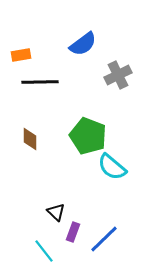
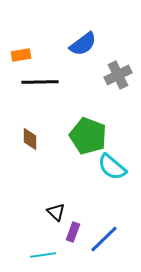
cyan line: moved 1 px left, 4 px down; rotated 60 degrees counterclockwise
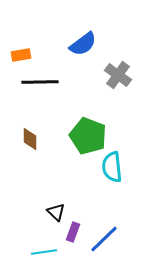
gray cross: rotated 28 degrees counterclockwise
cyan semicircle: rotated 44 degrees clockwise
cyan line: moved 1 px right, 3 px up
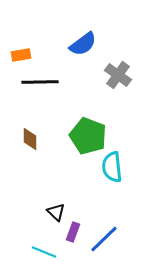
cyan line: rotated 30 degrees clockwise
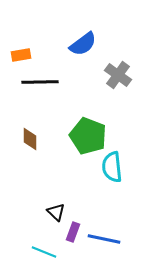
blue line: rotated 56 degrees clockwise
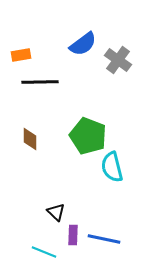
gray cross: moved 15 px up
cyan semicircle: rotated 8 degrees counterclockwise
purple rectangle: moved 3 px down; rotated 18 degrees counterclockwise
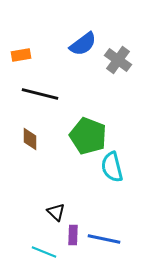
black line: moved 12 px down; rotated 15 degrees clockwise
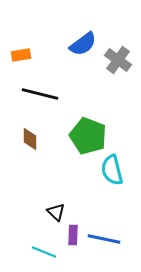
cyan semicircle: moved 3 px down
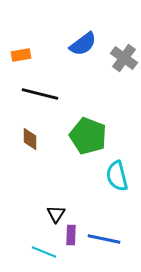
gray cross: moved 6 px right, 2 px up
cyan semicircle: moved 5 px right, 6 px down
black triangle: moved 2 px down; rotated 18 degrees clockwise
purple rectangle: moved 2 px left
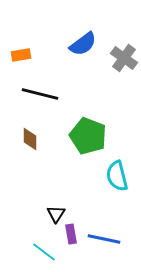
purple rectangle: moved 1 px up; rotated 12 degrees counterclockwise
cyan line: rotated 15 degrees clockwise
